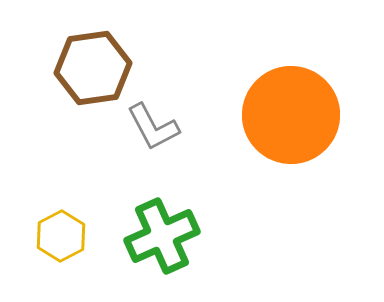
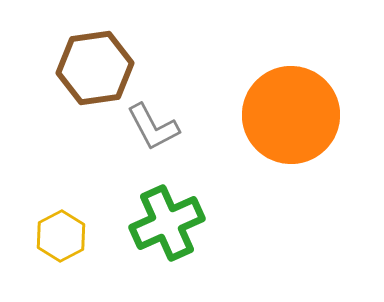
brown hexagon: moved 2 px right
green cross: moved 5 px right, 13 px up
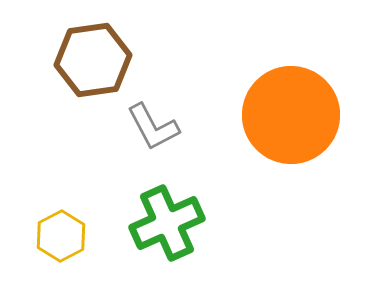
brown hexagon: moved 2 px left, 8 px up
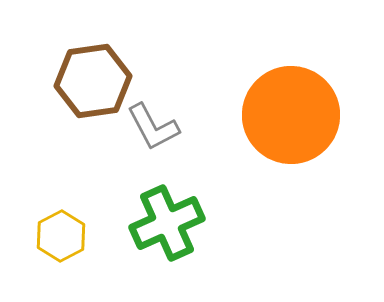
brown hexagon: moved 21 px down
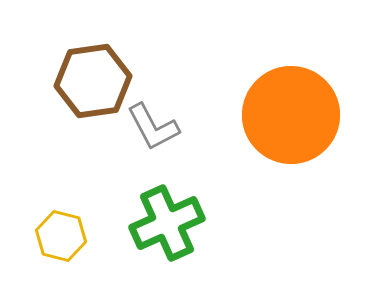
yellow hexagon: rotated 18 degrees counterclockwise
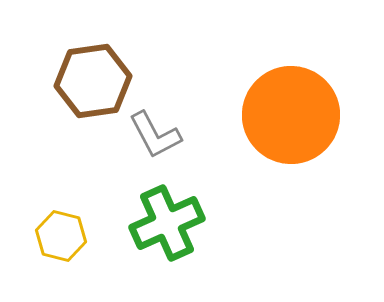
gray L-shape: moved 2 px right, 8 px down
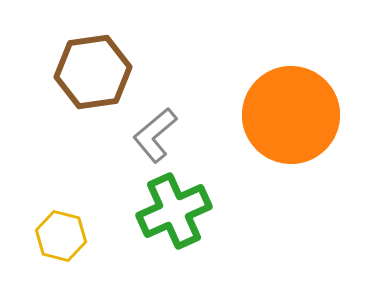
brown hexagon: moved 9 px up
gray L-shape: rotated 78 degrees clockwise
green cross: moved 7 px right, 12 px up
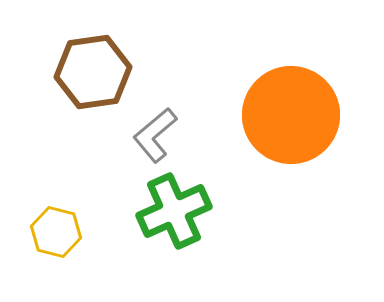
yellow hexagon: moved 5 px left, 4 px up
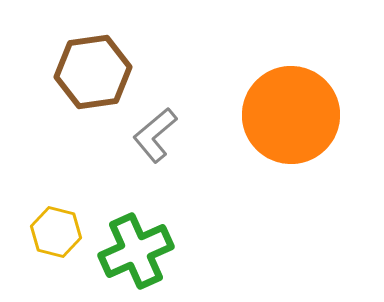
green cross: moved 38 px left, 40 px down
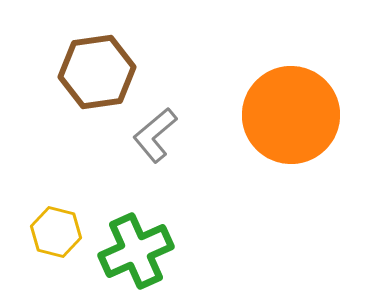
brown hexagon: moved 4 px right
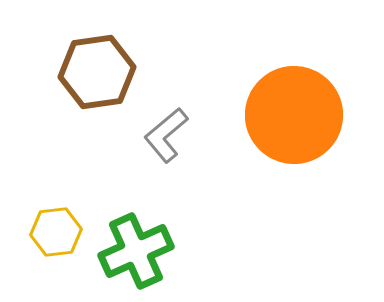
orange circle: moved 3 px right
gray L-shape: moved 11 px right
yellow hexagon: rotated 21 degrees counterclockwise
